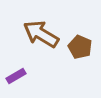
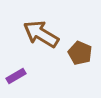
brown pentagon: moved 6 px down
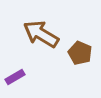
purple rectangle: moved 1 px left, 1 px down
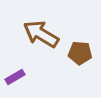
brown pentagon: rotated 20 degrees counterclockwise
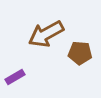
brown arrow: moved 5 px right; rotated 60 degrees counterclockwise
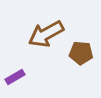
brown pentagon: moved 1 px right
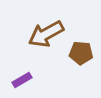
purple rectangle: moved 7 px right, 3 px down
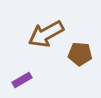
brown pentagon: moved 1 px left, 1 px down
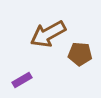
brown arrow: moved 2 px right
